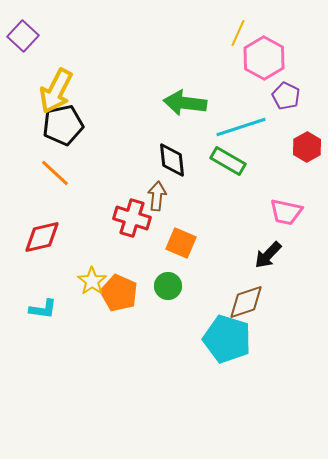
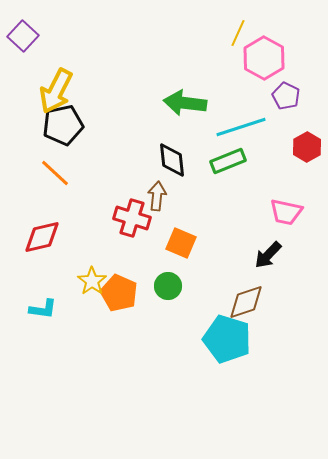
green rectangle: rotated 52 degrees counterclockwise
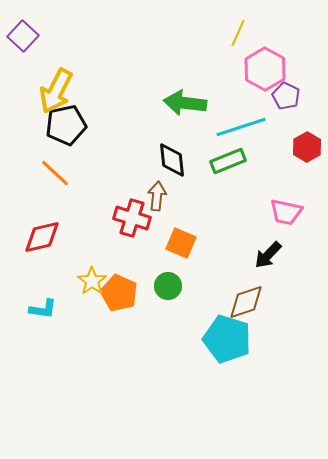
pink hexagon: moved 1 px right, 11 px down
black pentagon: moved 3 px right
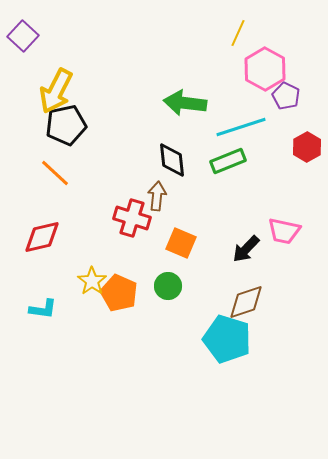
pink trapezoid: moved 2 px left, 19 px down
black arrow: moved 22 px left, 6 px up
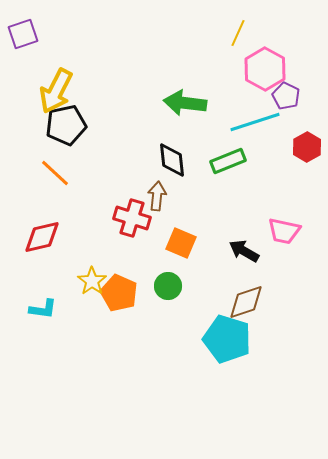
purple square: moved 2 px up; rotated 28 degrees clockwise
cyan line: moved 14 px right, 5 px up
black arrow: moved 2 px left, 2 px down; rotated 76 degrees clockwise
